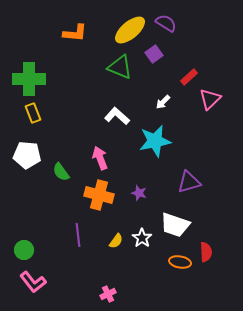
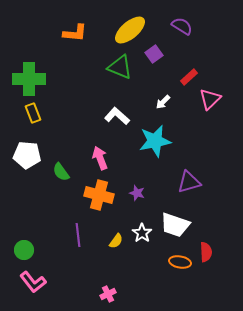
purple semicircle: moved 16 px right, 3 px down
purple star: moved 2 px left
white star: moved 5 px up
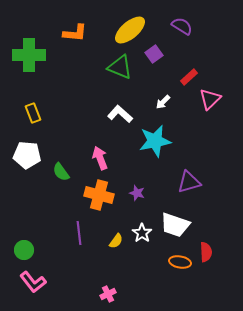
green cross: moved 24 px up
white L-shape: moved 3 px right, 2 px up
purple line: moved 1 px right, 2 px up
